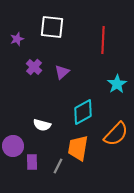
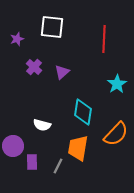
red line: moved 1 px right, 1 px up
cyan diamond: rotated 52 degrees counterclockwise
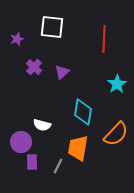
purple circle: moved 8 px right, 4 px up
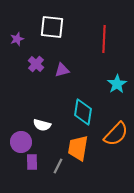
purple cross: moved 2 px right, 3 px up
purple triangle: moved 2 px up; rotated 28 degrees clockwise
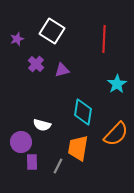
white square: moved 4 px down; rotated 25 degrees clockwise
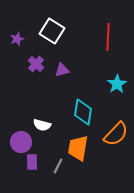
red line: moved 4 px right, 2 px up
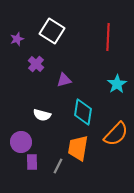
purple triangle: moved 2 px right, 10 px down
white semicircle: moved 10 px up
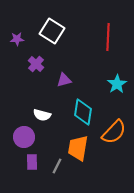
purple star: rotated 16 degrees clockwise
orange semicircle: moved 2 px left, 2 px up
purple circle: moved 3 px right, 5 px up
gray line: moved 1 px left
